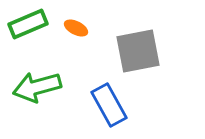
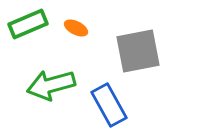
green arrow: moved 14 px right, 2 px up
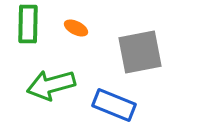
green rectangle: rotated 66 degrees counterclockwise
gray square: moved 2 px right, 1 px down
blue rectangle: moved 5 px right; rotated 39 degrees counterclockwise
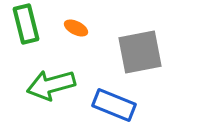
green rectangle: moved 2 px left; rotated 15 degrees counterclockwise
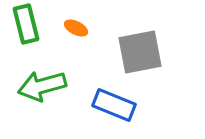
green arrow: moved 9 px left, 1 px down
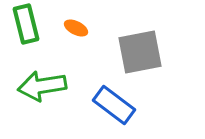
green arrow: rotated 6 degrees clockwise
blue rectangle: rotated 15 degrees clockwise
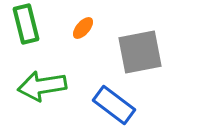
orange ellipse: moved 7 px right; rotated 75 degrees counterclockwise
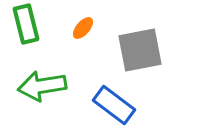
gray square: moved 2 px up
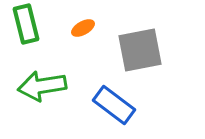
orange ellipse: rotated 20 degrees clockwise
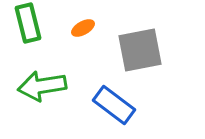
green rectangle: moved 2 px right, 1 px up
